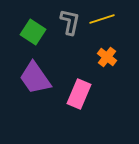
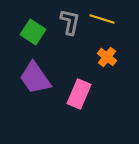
yellow line: rotated 35 degrees clockwise
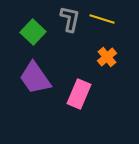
gray L-shape: moved 3 px up
green square: rotated 10 degrees clockwise
orange cross: rotated 12 degrees clockwise
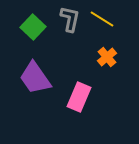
yellow line: rotated 15 degrees clockwise
green square: moved 5 px up
pink rectangle: moved 3 px down
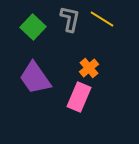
orange cross: moved 18 px left, 11 px down
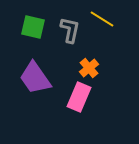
gray L-shape: moved 11 px down
green square: rotated 30 degrees counterclockwise
